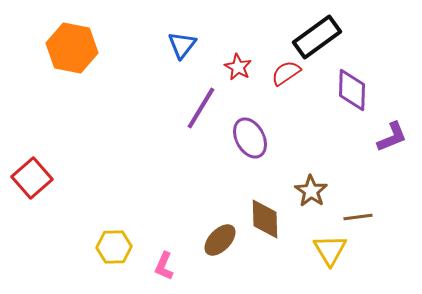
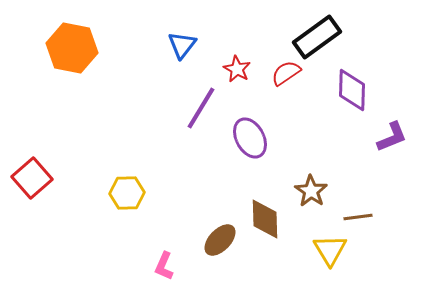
red star: moved 1 px left, 2 px down
yellow hexagon: moved 13 px right, 54 px up
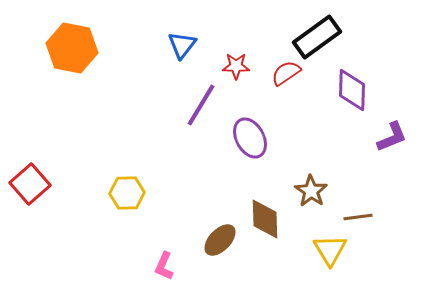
red star: moved 1 px left, 3 px up; rotated 28 degrees counterclockwise
purple line: moved 3 px up
red square: moved 2 px left, 6 px down
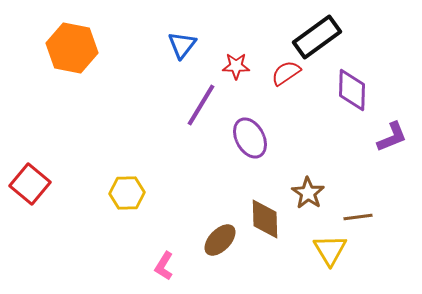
red square: rotated 9 degrees counterclockwise
brown star: moved 3 px left, 2 px down
pink L-shape: rotated 8 degrees clockwise
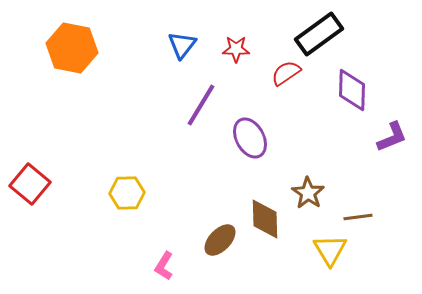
black rectangle: moved 2 px right, 3 px up
red star: moved 17 px up
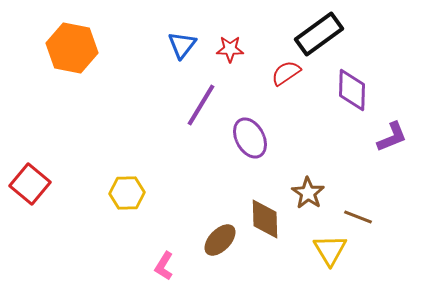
red star: moved 6 px left
brown line: rotated 28 degrees clockwise
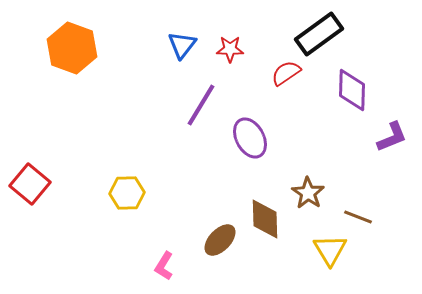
orange hexagon: rotated 9 degrees clockwise
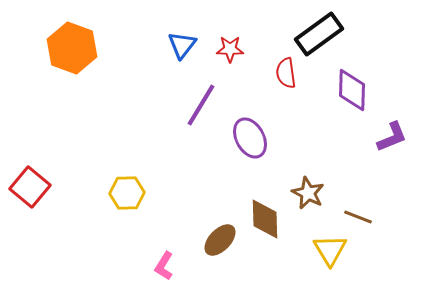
red semicircle: rotated 64 degrees counterclockwise
red square: moved 3 px down
brown star: rotated 8 degrees counterclockwise
